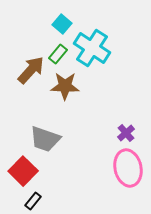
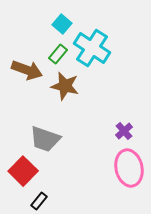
brown arrow: moved 4 px left; rotated 68 degrees clockwise
brown star: rotated 12 degrees clockwise
purple cross: moved 2 px left, 2 px up
pink ellipse: moved 1 px right
black rectangle: moved 6 px right
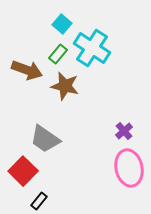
gray trapezoid: rotated 16 degrees clockwise
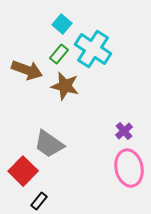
cyan cross: moved 1 px right, 1 px down
green rectangle: moved 1 px right
gray trapezoid: moved 4 px right, 5 px down
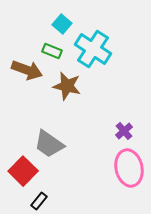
green rectangle: moved 7 px left, 3 px up; rotated 72 degrees clockwise
brown star: moved 2 px right
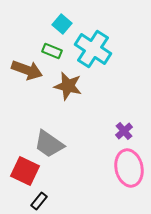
brown star: moved 1 px right
red square: moved 2 px right; rotated 20 degrees counterclockwise
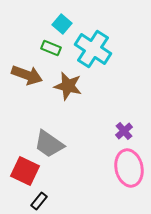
green rectangle: moved 1 px left, 3 px up
brown arrow: moved 5 px down
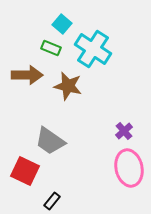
brown arrow: rotated 20 degrees counterclockwise
gray trapezoid: moved 1 px right, 3 px up
black rectangle: moved 13 px right
